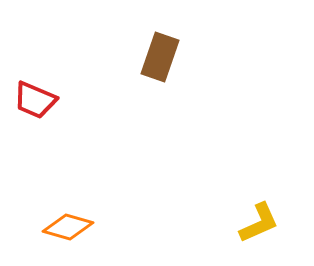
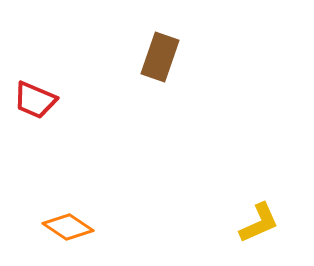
orange diamond: rotated 18 degrees clockwise
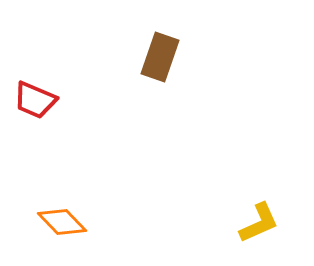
orange diamond: moved 6 px left, 5 px up; rotated 12 degrees clockwise
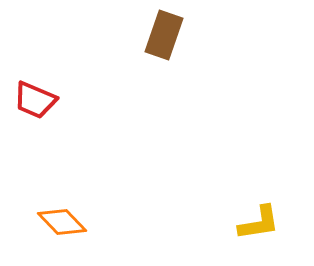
brown rectangle: moved 4 px right, 22 px up
yellow L-shape: rotated 15 degrees clockwise
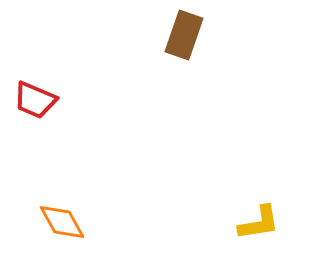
brown rectangle: moved 20 px right
orange diamond: rotated 15 degrees clockwise
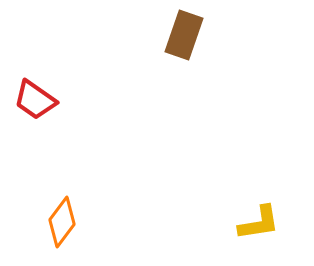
red trapezoid: rotated 12 degrees clockwise
orange diamond: rotated 66 degrees clockwise
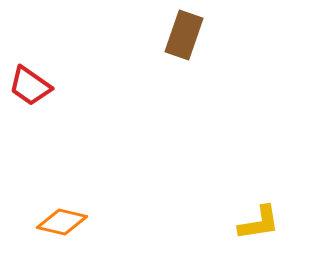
red trapezoid: moved 5 px left, 14 px up
orange diamond: rotated 66 degrees clockwise
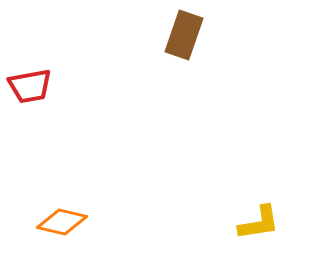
red trapezoid: rotated 45 degrees counterclockwise
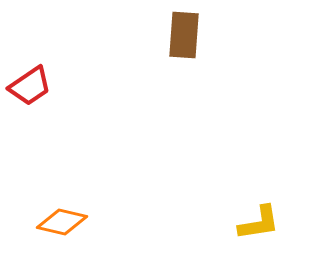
brown rectangle: rotated 15 degrees counterclockwise
red trapezoid: rotated 24 degrees counterclockwise
